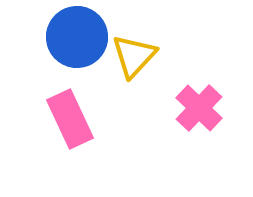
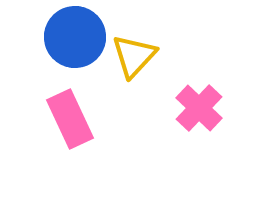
blue circle: moved 2 px left
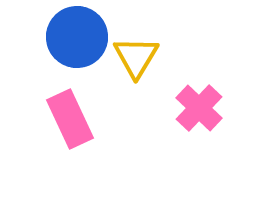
blue circle: moved 2 px right
yellow triangle: moved 2 px right, 1 px down; rotated 12 degrees counterclockwise
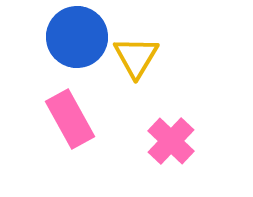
pink cross: moved 28 px left, 33 px down
pink rectangle: rotated 4 degrees counterclockwise
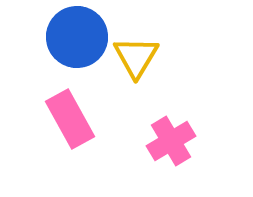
pink cross: rotated 15 degrees clockwise
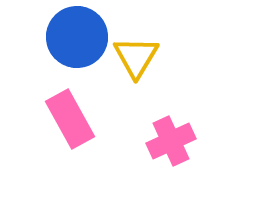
pink cross: rotated 6 degrees clockwise
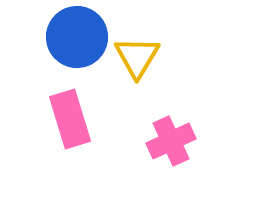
yellow triangle: moved 1 px right
pink rectangle: rotated 12 degrees clockwise
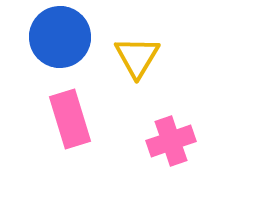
blue circle: moved 17 px left
pink cross: rotated 6 degrees clockwise
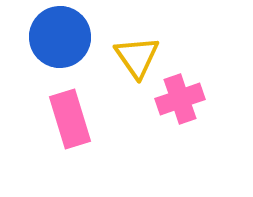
yellow triangle: rotated 6 degrees counterclockwise
pink cross: moved 9 px right, 42 px up
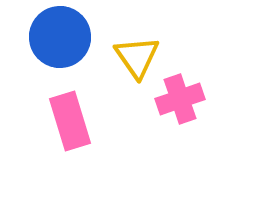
pink rectangle: moved 2 px down
